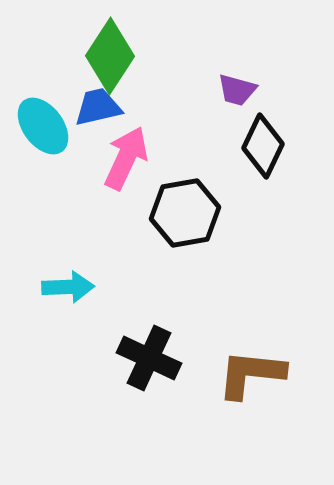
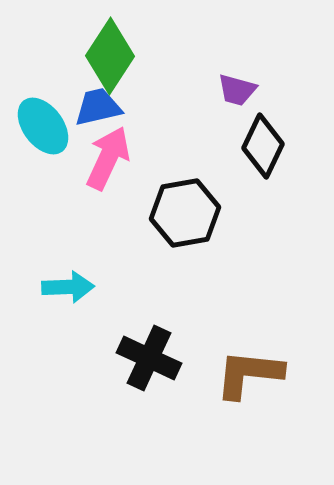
pink arrow: moved 18 px left
brown L-shape: moved 2 px left
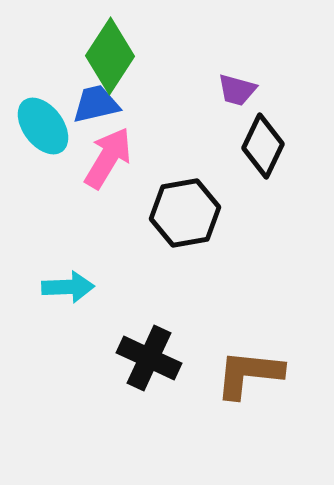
blue trapezoid: moved 2 px left, 3 px up
pink arrow: rotated 6 degrees clockwise
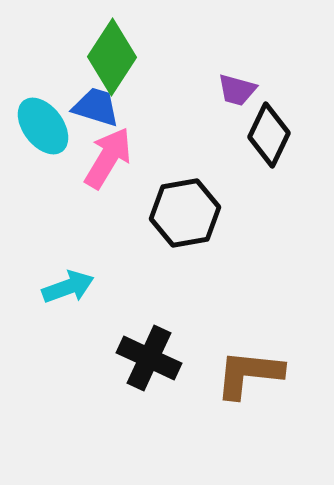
green diamond: moved 2 px right, 1 px down
blue trapezoid: moved 3 px down; rotated 30 degrees clockwise
black diamond: moved 6 px right, 11 px up
cyan arrow: rotated 18 degrees counterclockwise
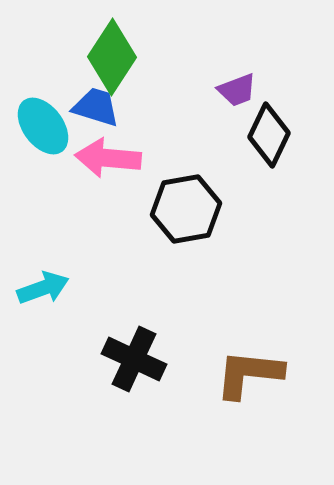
purple trapezoid: rotated 36 degrees counterclockwise
pink arrow: rotated 116 degrees counterclockwise
black hexagon: moved 1 px right, 4 px up
cyan arrow: moved 25 px left, 1 px down
black cross: moved 15 px left, 1 px down
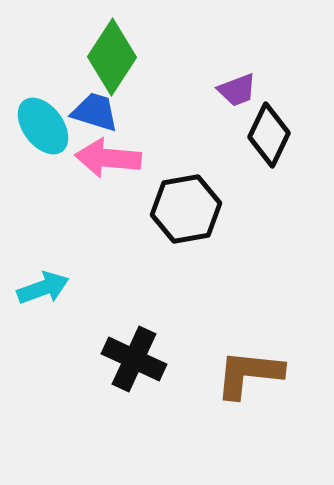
blue trapezoid: moved 1 px left, 5 px down
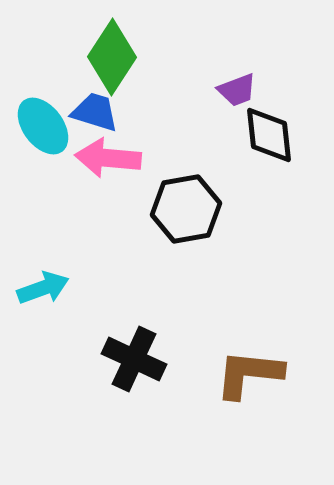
black diamond: rotated 32 degrees counterclockwise
